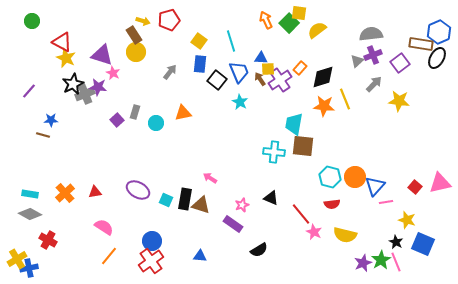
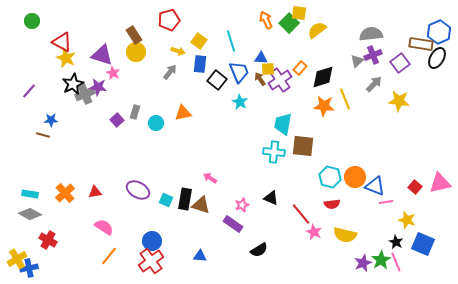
yellow arrow at (143, 21): moved 35 px right, 30 px down
cyan trapezoid at (294, 124): moved 11 px left
blue triangle at (375, 186): rotated 50 degrees counterclockwise
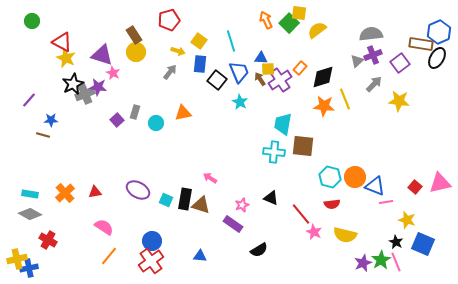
purple line at (29, 91): moved 9 px down
yellow cross at (17, 259): rotated 18 degrees clockwise
